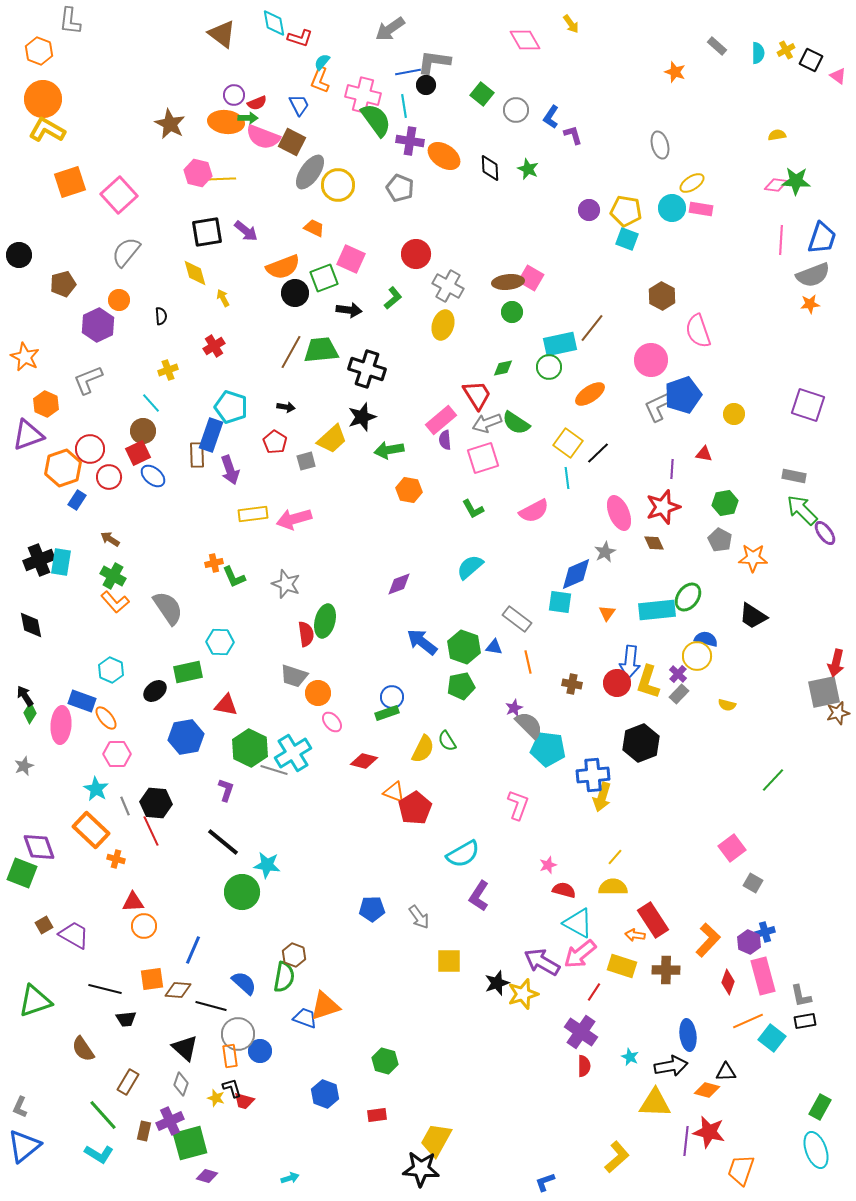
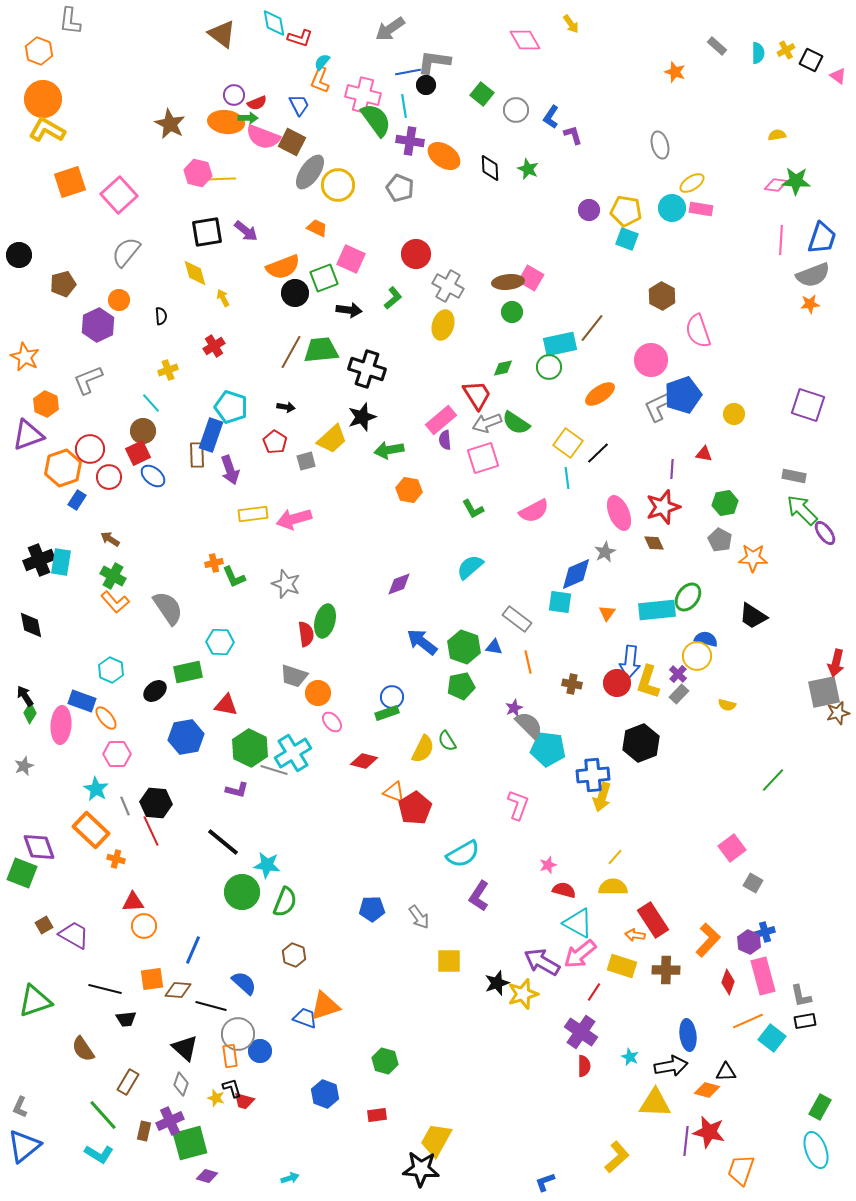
orange trapezoid at (314, 228): moved 3 px right
orange ellipse at (590, 394): moved 10 px right
purple L-shape at (226, 790): moved 11 px right; rotated 85 degrees clockwise
green semicircle at (284, 977): moved 1 px right, 75 px up; rotated 12 degrees clockwise
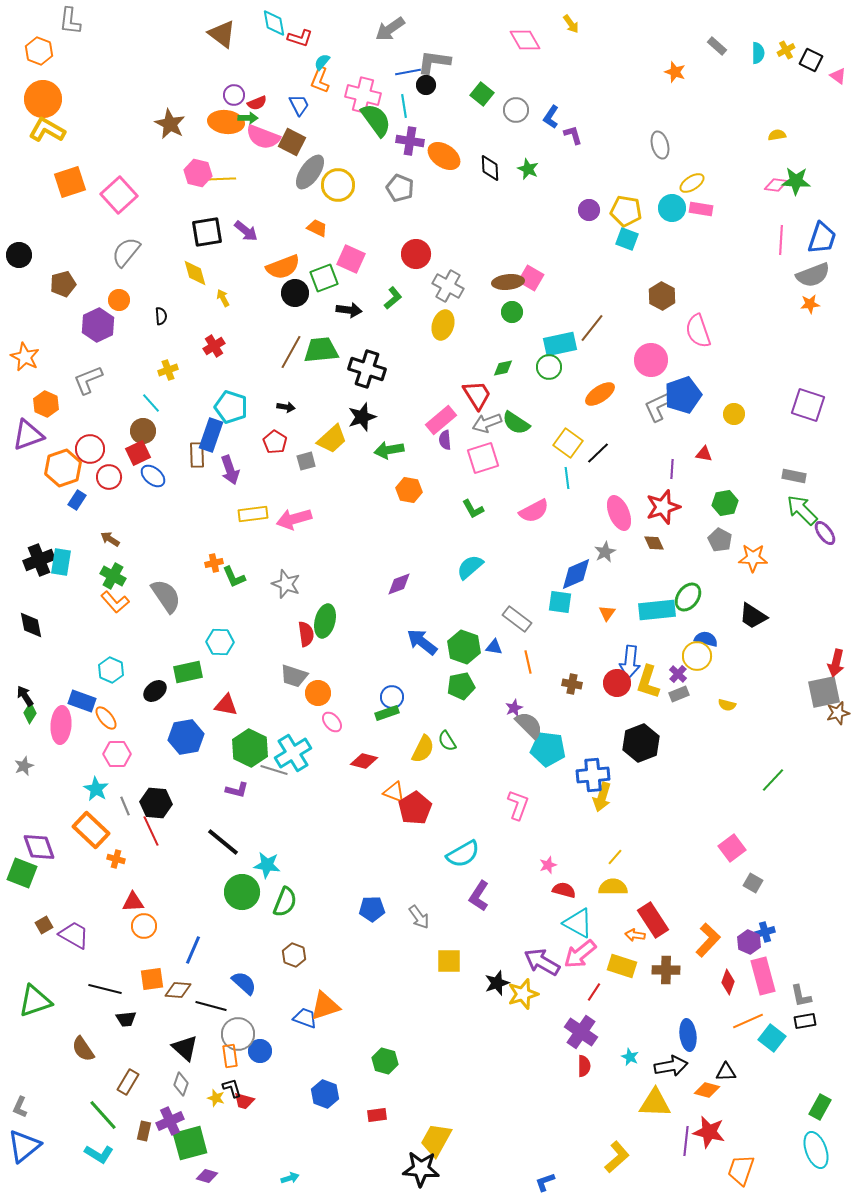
gray semicircle at (168, 608): moved 2 px left, 12 px up
gray rectangle at (679, 694): rotated 24 degrees clockwise
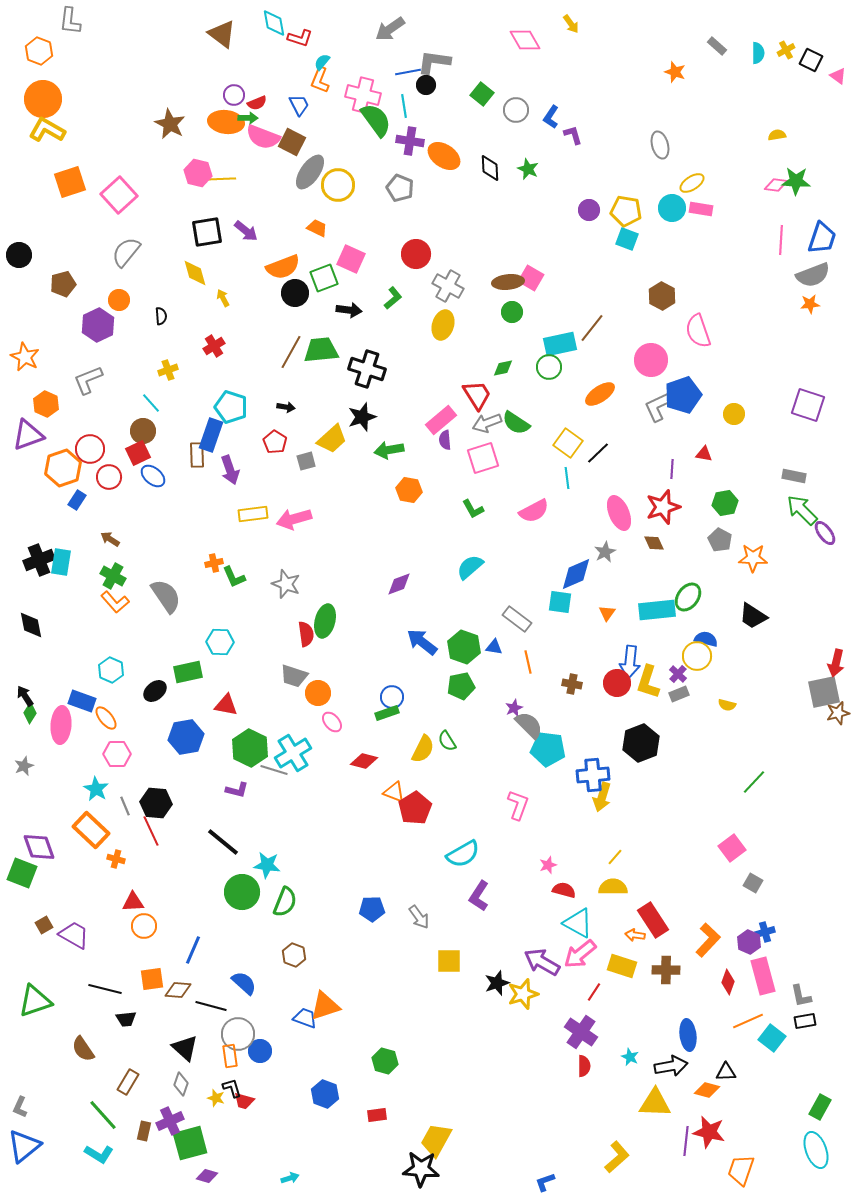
green line at (773, 780): moved 19 px left, 2 px down
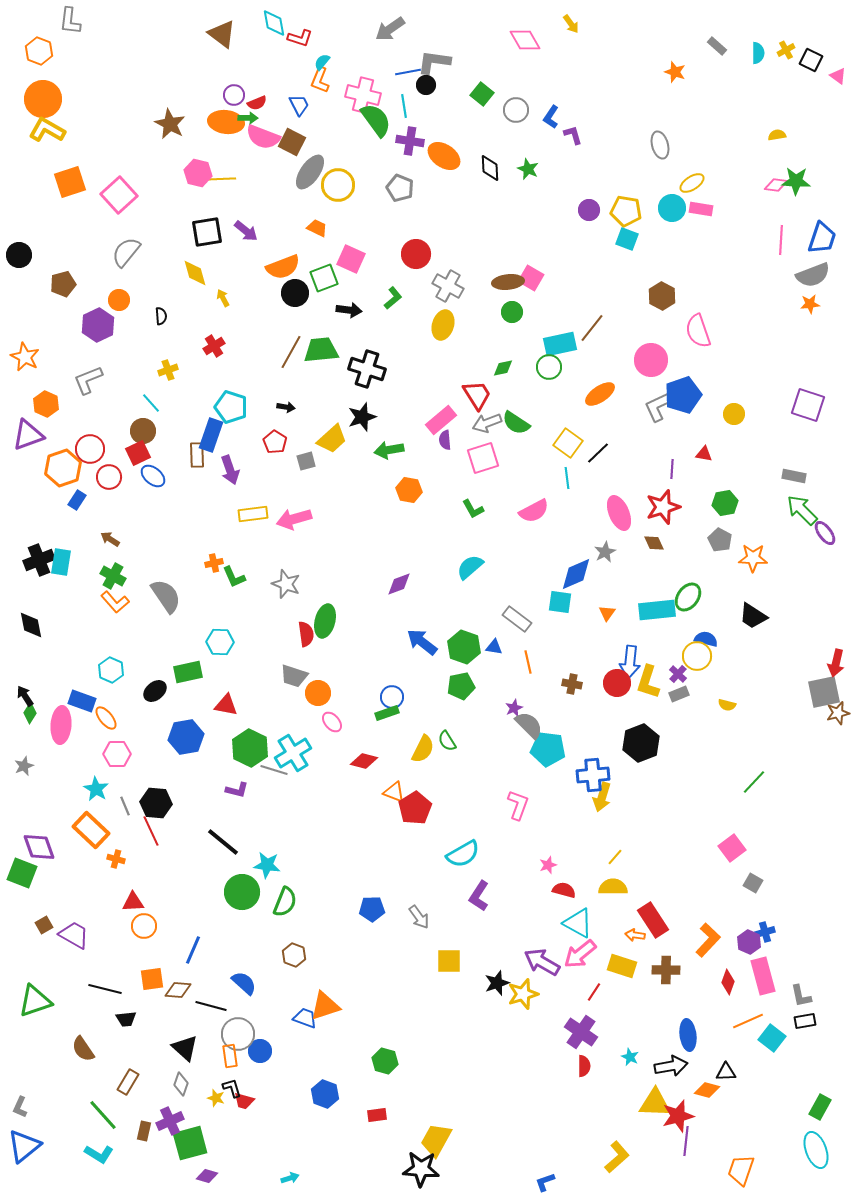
red star at (709, 1132): moved 31 px left, 16 px up; rotated 28 degrees counterclockwise
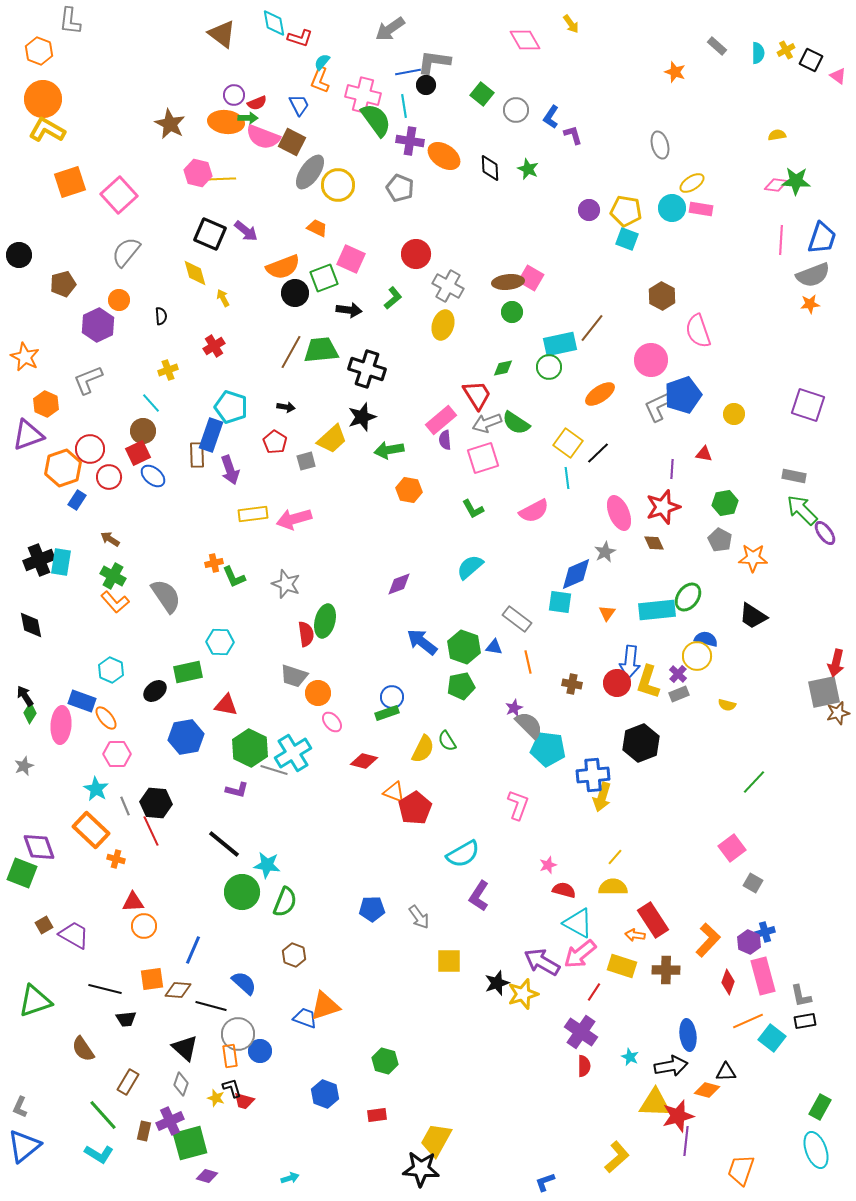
black square at (207, 232): moved 3 px right, 2 px down; rotated 32 degrees clockwise
black line at (223, 842): moved 1 px right, 2 px down
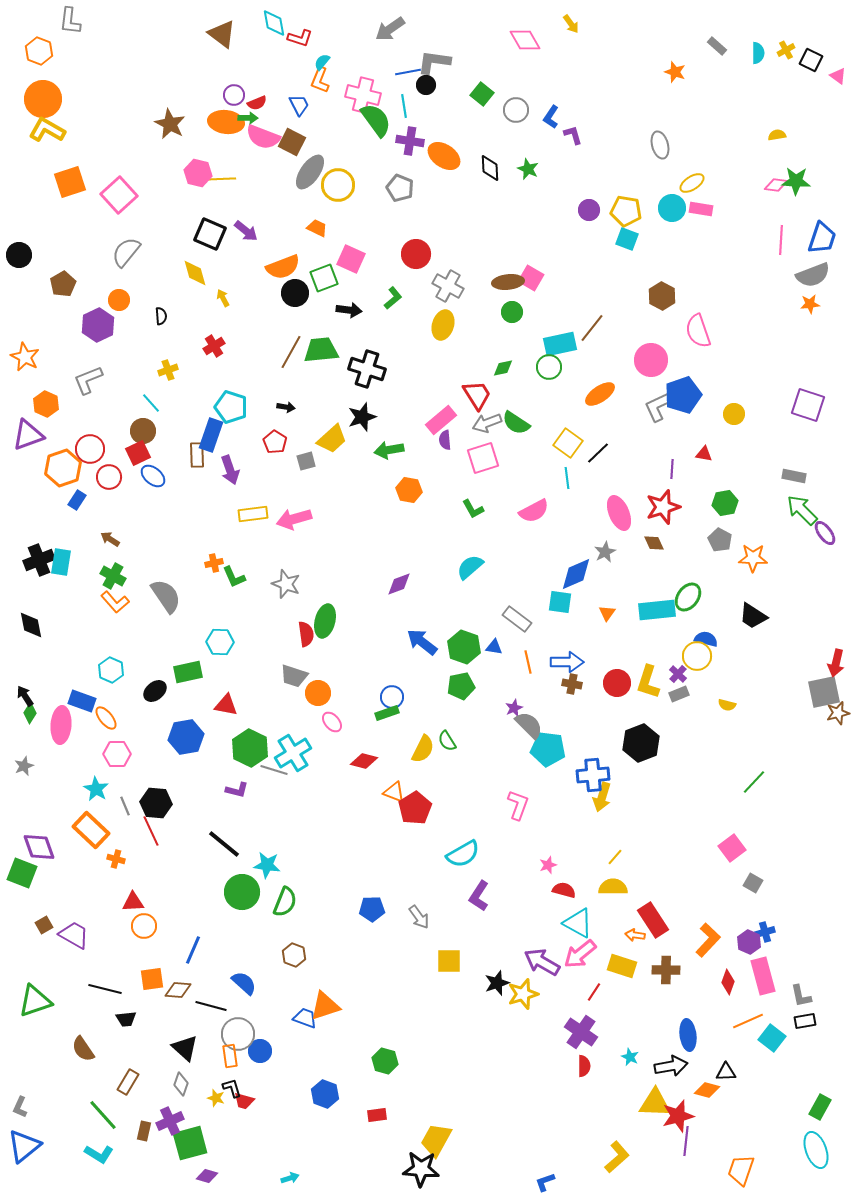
brown pentagon at (63, 284): rotated 15 degrees counterclockwise
blue arrow at (630, 662): moved 63 px left; rotated 96 degrees counterclockwise
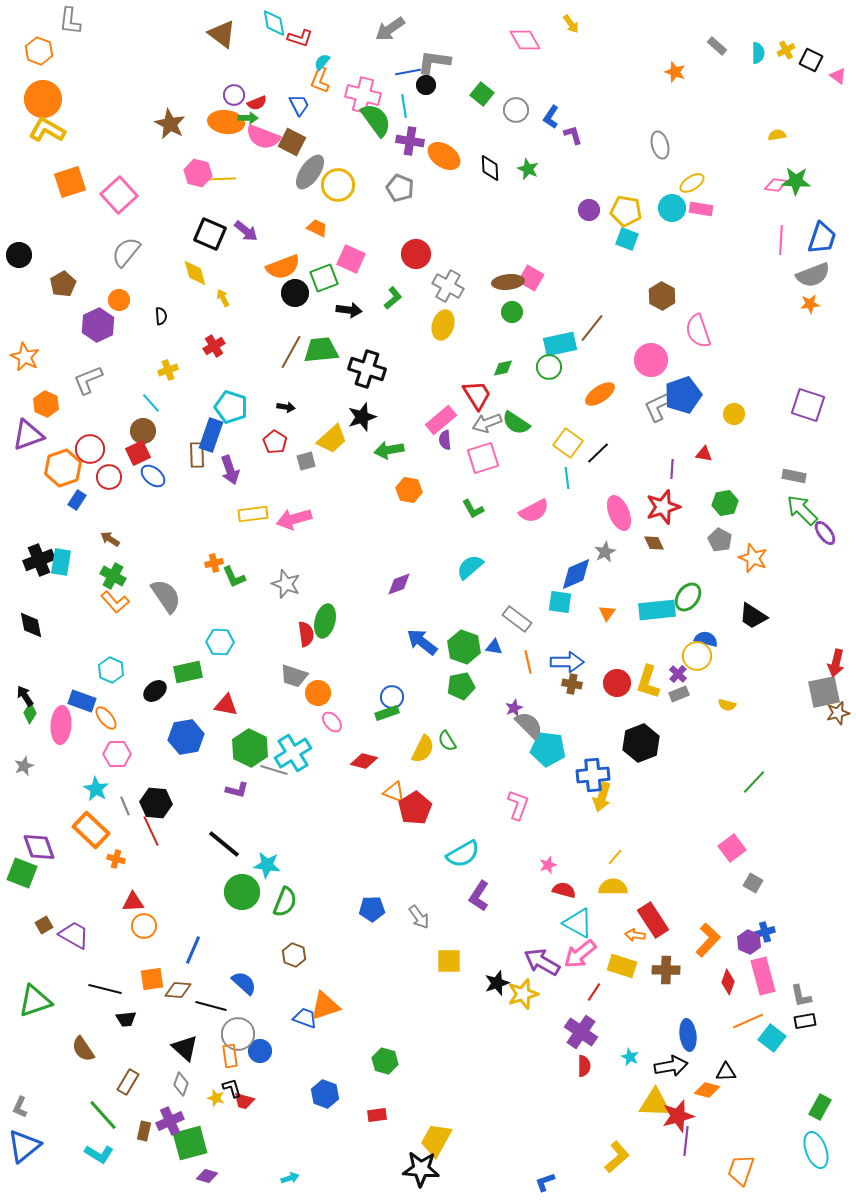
orange star at (753, 558): rotated 20 degrees clockwise
